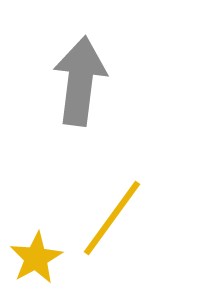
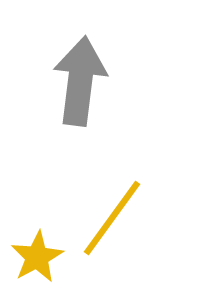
yellow star: moved 1 px right, 1 px up
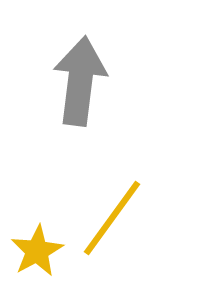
yellow star: moved 6 px up
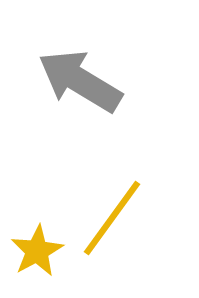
gray arrow: rotated 66 degrees counterclockwise
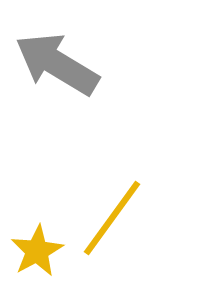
gray arrow: moved 23 px left, 17 px up
